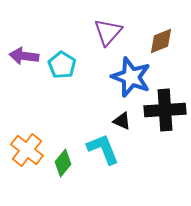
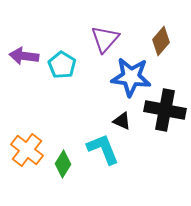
purple triangle: moved 3 px left, 7 px down
brown diamond: rotated 28 degrees counterclockwise
blue star: rotated 15 degrees counterclockwise
black cross: rotated 15 degrees clockwise
green diamond: moved 1 px down; rotated 8 degrees counterclockwise
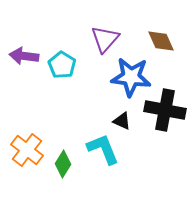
brown diamond: rotated 64 degrees counterclockwise
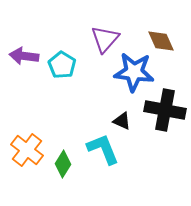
blue star: moved 3 px right, 5 px up
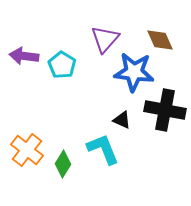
brown diamond: moved 1 px left, 1 px up
black triangle: moved 1 px up
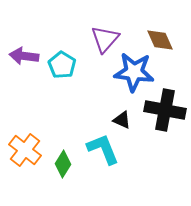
orange cross: moved 2 px left
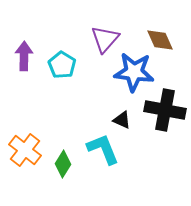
purple arrow: rotated 84 degrees clockwise
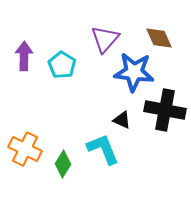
brown diamond: moved 1 px left, 2 px up
orange cross: moved 1 px up; rotated 12 degrees counterclockwise
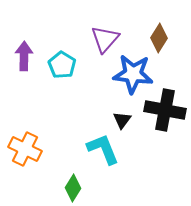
brown diamond: rotated 56 degrees clockwise
blue star: moved 1 px left, 2 px down
black triangle: rotated 42 degrees clockwise
green diamond: moved 10 px right, 24 px down
